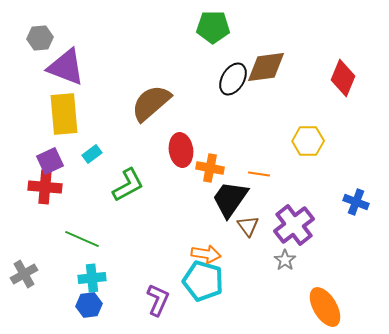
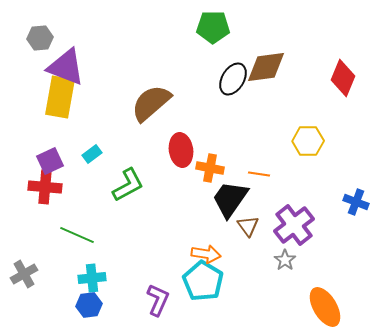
yellow rectangle: moved 4 px left, 17 px up; rotated 15 degrees clockwise
green line: moved 5 px left, 4 px up
cyan pentagon: rotated 15 degrees clockwise
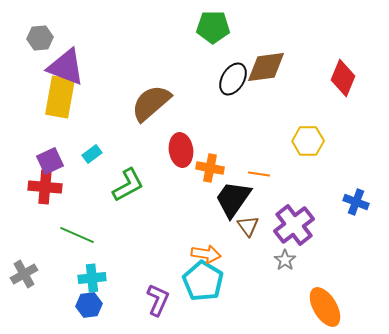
black trapezoid: moved 3 px right
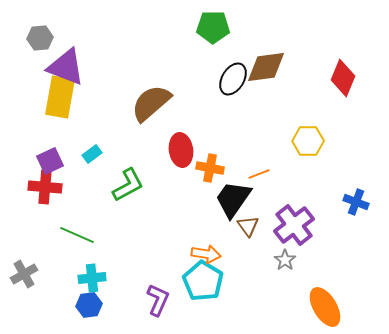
orange line: rotated 30 degrees counterclockwise
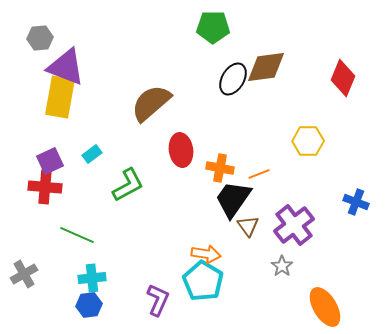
orange cross: moved 10 px right
gray star: moved 3 px left, 6 px down
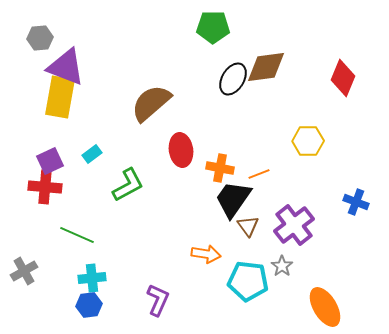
gray cross: moved 3 px up
cyan pentagon: moved 45 px right; rotated 24 degrees counterclockwise
